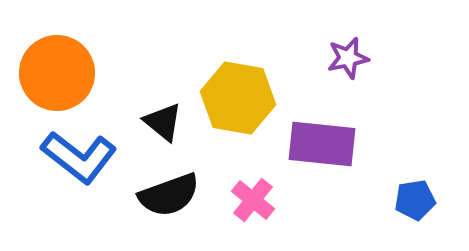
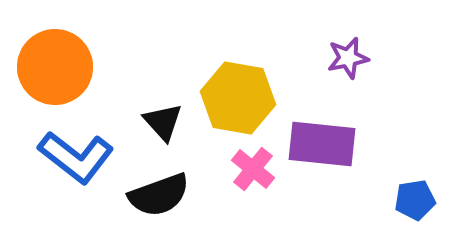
orange circle: moved 2 px left, 6 px up
black triangle: rotated 9 degrees clockwise
blue L-shape: moved 3 px left
black semicircle: moved 10 px left
pink cross: moved 31 px up
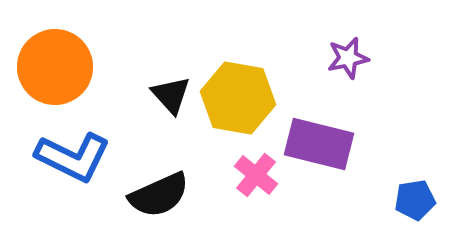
black triangle: moved 8 px right, 27 px up
purple rectangle: moved 3 px left; rotated 8 degrees clockwise
blue L-shape: moved 3 px left; rotated 12 degrees counterclockwise
pink cross: moved 3 px right, 6 px down
black semicircle: rotated 4 degrees counterclockwise
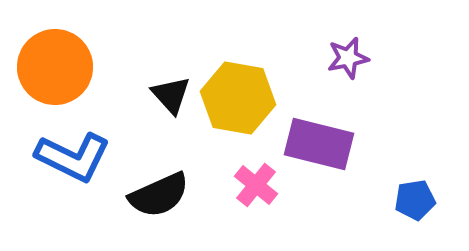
pink cross: moved 10 px down
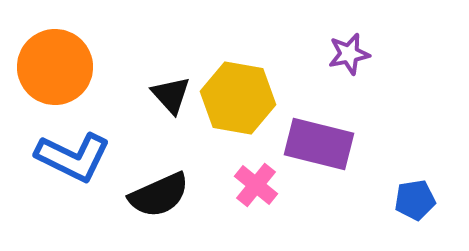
purple star: moved 1 px right, 4 px up
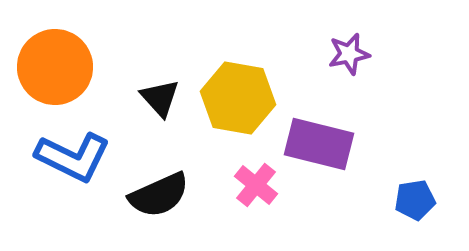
black triangle: moved 11 px left, 3 px down
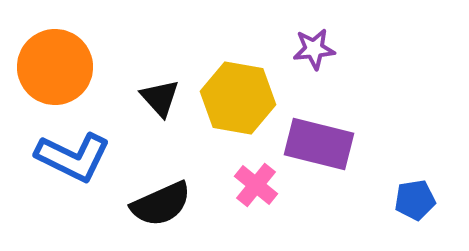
purple star: moved 35 px left, 5 px up; rotated 6 degrees clockwise
black semicircle: moved 2 px right, 9 px down
